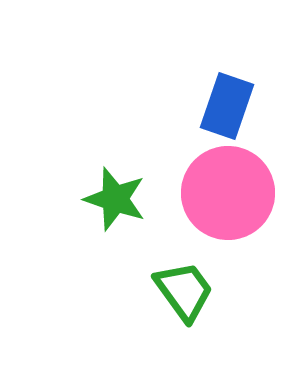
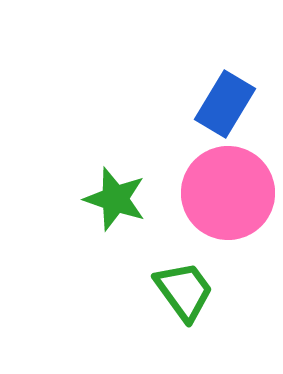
blue rectangle: moved 2 px left, 2 px up; rotated 12 degrees clockwise
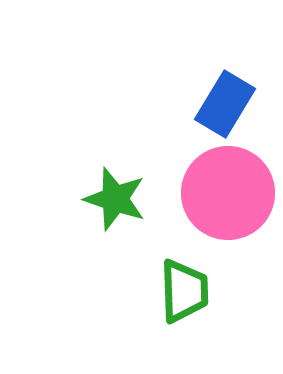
green trapezoid: rotated 34 degrees clockwise
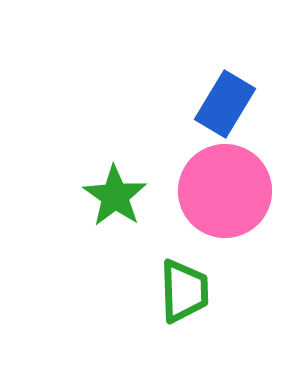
pink circle: moved 3 px left, 2 px up
green star: moved 3 px up; rotated 16 degrees clockwise
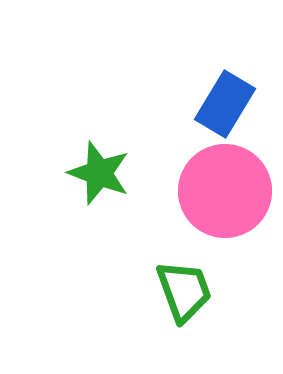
green star: moved 16 px left, 23 px up; rotated 14 degrees counterclockwise
green trapezoid: rotated 18 degrees counterclockwise
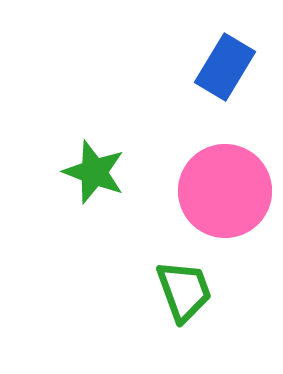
blue rectangle: moved 37 px up
green star: moved 5 px left, 1 px up
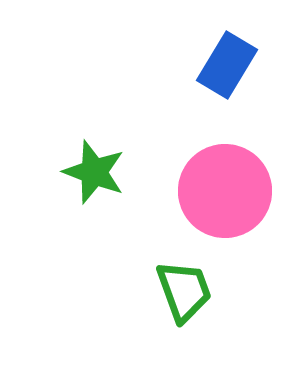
blue rectangle: moved 2 px right, 2 px up
